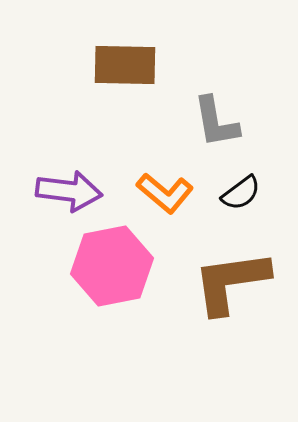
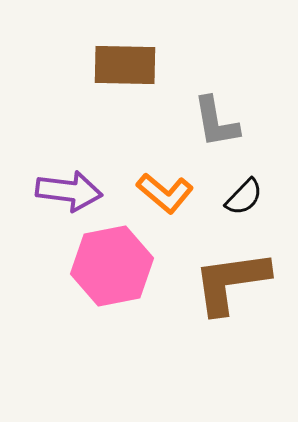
black semicircle: moved 3 px right, 4 px down; rotated 9 degrees counterclockwise
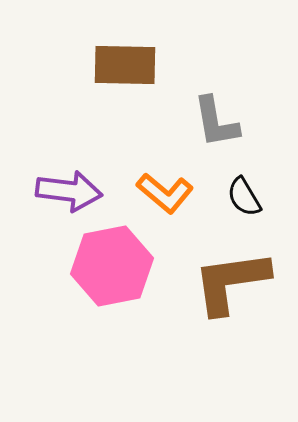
black semicircle: rotated 105 degrees clockwise
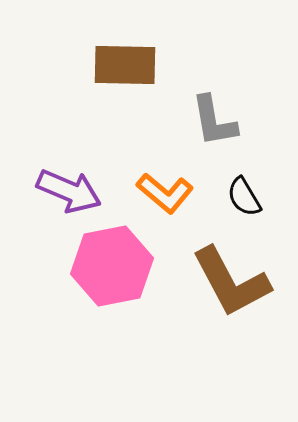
gray L-shape: moved 2 px left, 1 px up
purple arrow: rotated 16 degrees clockwise
brown L-shape: rotated 110 degrees counterclockwise
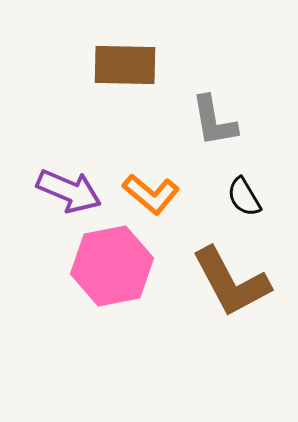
orange L-shape: moved 14 px left, 1 px down
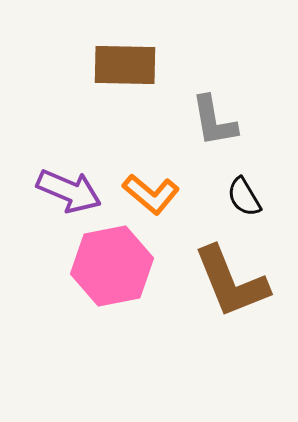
brown L-shape: rotated 6 degrees clockwise
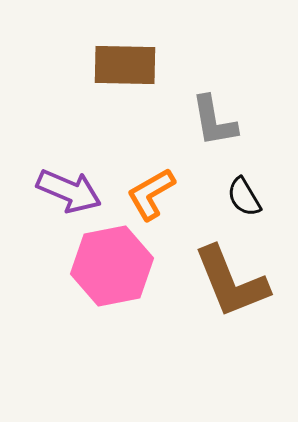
orange L-shape: rotated 110 degrees clockwise
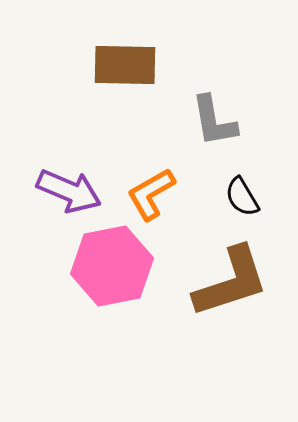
black semicircle: moved 2 px left
brown L-shape: rotated 86 degrees counterclockwise
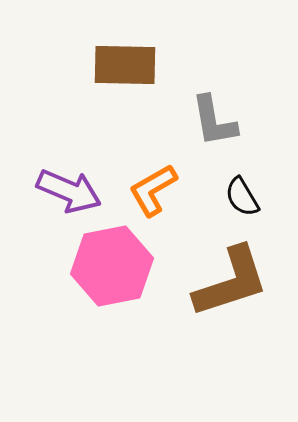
orange L-shape: moved 2 px right, 4 px up
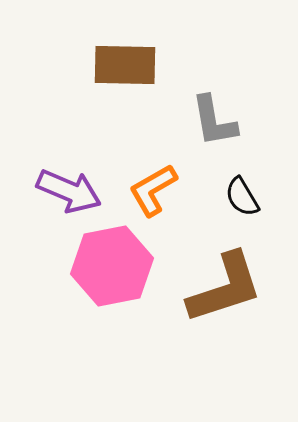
brown L-shape: moved 6 px left, 6 px down
